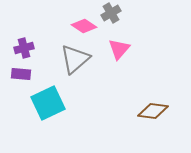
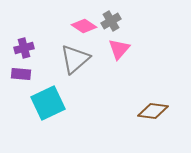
gray cross: moved 8 px down
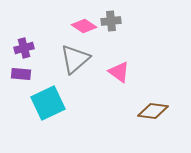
gray cross: rotated 24 degrees clockwise
pink triangle: moved 23 px down; rotated 35 degrees counterclockwise
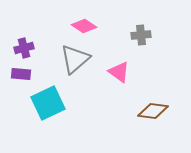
gray cross: moved 30 px right, 14 px down
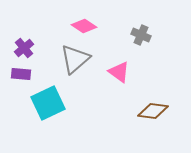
gray cross: rotated 30 degrees clockwise
purple cross: rotated 24 degrees counterclockwise
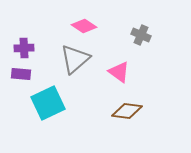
purple cross: rotated 36 degrees clockwise
brown diamond: moved 26 px left
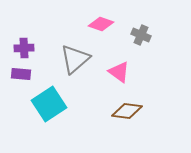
pink diamond: moved 17 px right, 2 px up; rotated 15 degrees counterclockwise
cyan square: moved 1 px right, 1 px down; rotated 8 degrees counterclockwise
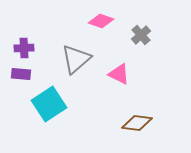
pink diamond: moved 3 px up
gray cross: rotated 24 degrees clockwise
gray triangle: moved 1 px right
pink triangle: moved 2 px down; rotated 10 degrees counterclockwise
brown diamond: moved 10 px right, 12 px down
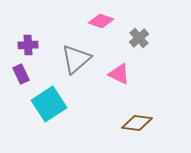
gray cross: moved 2 px left, 3 px down
purple cross: moved 4 px right, 3 px up
purple rectangle: rotated 60 degrees clockwise
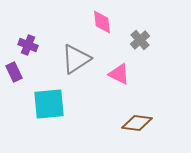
pink diamond: moved 1 px right, 1 px down; rotated 65 degrees clockwise
gray cross: moved 1 px right, 2 px down
purple cross: rotated 24 degrees clockwise
gray triangle: rotated 8 degrees clockwise
purple rectangle: moved 7 px left, 2 px up
cyan square: rotated 28 degrees clockwise
